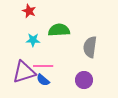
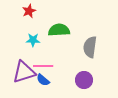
red star: rotated 24 degrees clockwise
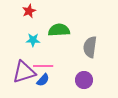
blue semicircle: rotated 88 degrees counterclockwise
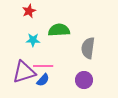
gray semicircle: moved 2 px left, 1 px down
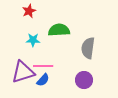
purple triangle: moved 1 px left
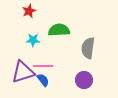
blue semicircle: rotated 80 degrees counterclockwise
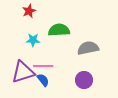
gray semicircle: rotated 70 degrees clockwise
